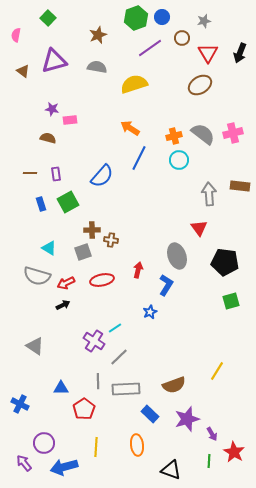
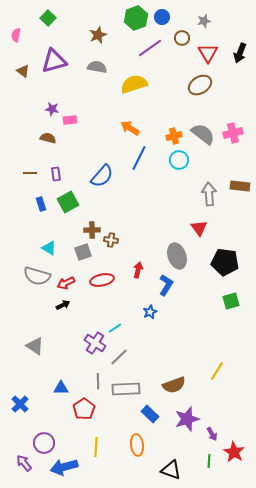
purple cross at (94, 341): moved 1 px right, 2 px down
blue cross at (20, 404): rotated 18 degrees clockwise
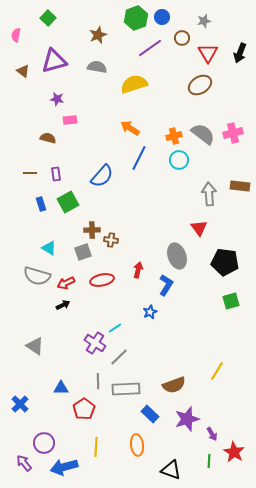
purple star at (52, 109): moved 5 px right, 10 px up
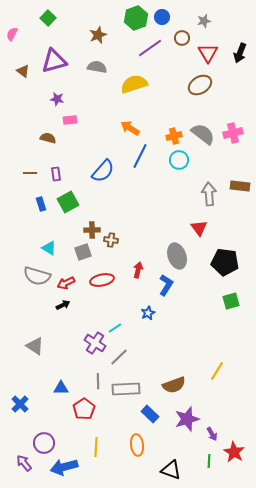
pink semicircle at (16, 35): moved 4 px left, 1 px up; rotated 16 degrees clockwise
blue line at (139, 158): moved 1 px right, 2 px up
blue semicircle at (102, 176): moved 1 px right, 5 px up
blue star at (150, 312): moved 2 px left, 1 px down
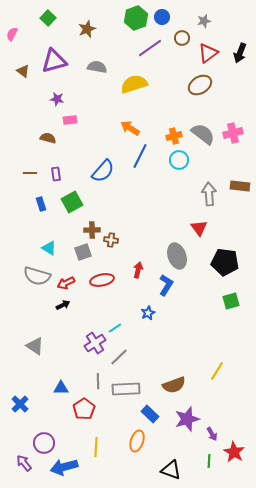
brown star at (98, 35): moved 11 px left, 6 px up
red triangle at (208, 53): rotated 25 degrees clockwise
green square at (68, 202): moved 4 px right
purple cross at (95, 343): rotated 25 degrees clockwise
orange ellipse at (137, 445): moved 4 px up; rotated 25 degrees clockwise
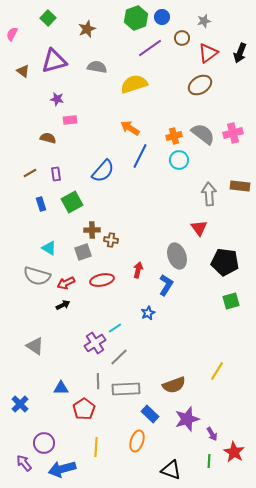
brown line at (30, 173): rotated 32 degrees counterclockwise
blue arrow at (64, 467): moved 2 px left, 2 px down
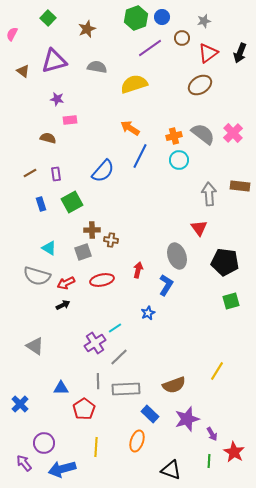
pink cross at (233, 133): rotated 30 degrees counterclockwise
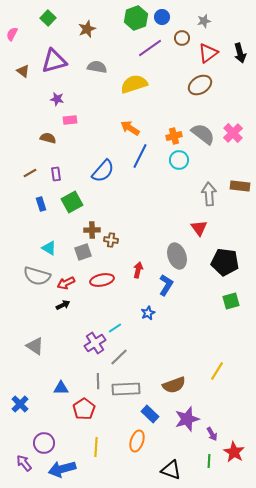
black arrow at (240, 53): rotated 36 degrees counterclockwise
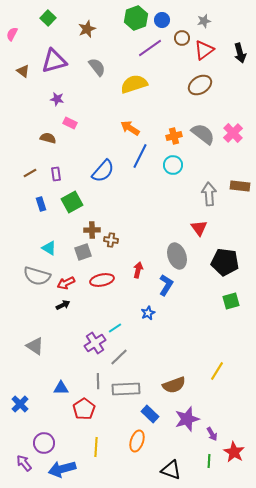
blue circle at (162, 17): moved 3 px down
red triangle at (208, 53): moved 4 px left, 3 px up
gray semicircle at (97, 67): rotated 42 degrees clockwise
pink rectangle at (70, 120): moved 3 px down; rotated 32 degrees clockwise
cyan circle at (179, 160): moved 6 px left, 5 px down
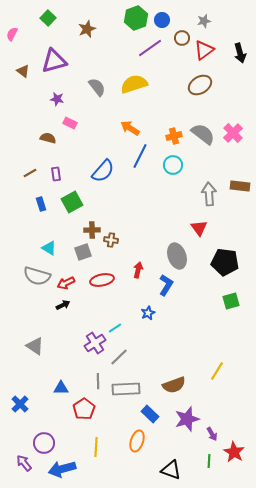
gray semicircle at (97, 67): moved 20 px down
